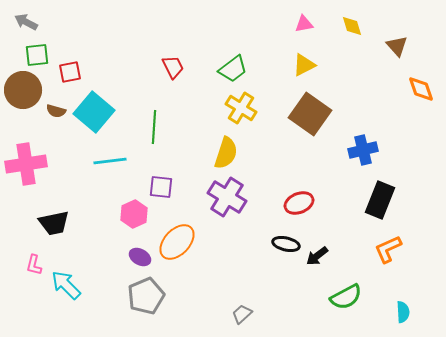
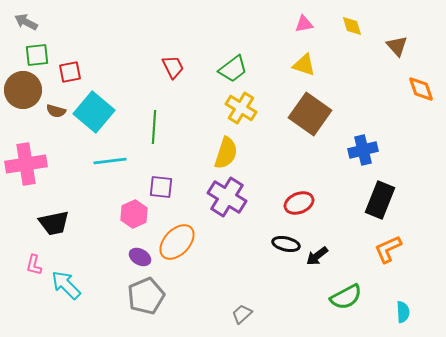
yellow triangle: rotated 45 degrees clockwise
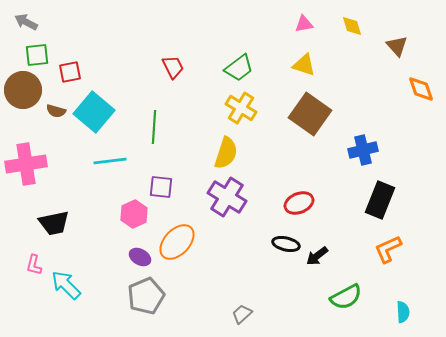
green trapezoid: moved 6 px right, 1 px up
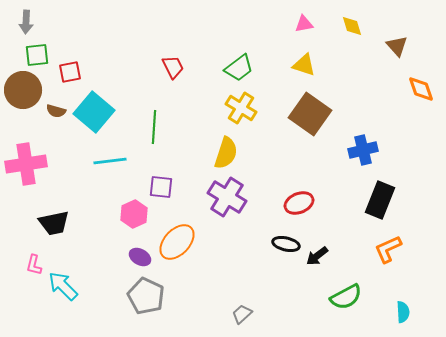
gray arrow: rotated 115 degrees counterclockwise
cyan arrow: moved 3 px left, 1 px down
gray pentagon: rotated 24 degrees counterclockwise
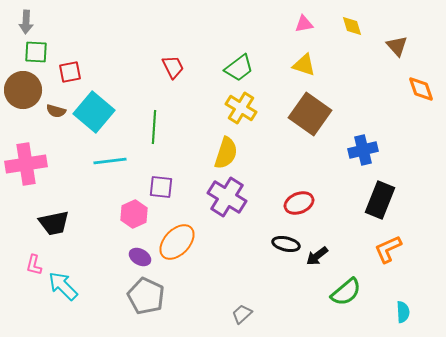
green square: moved 1 px left, 3 px up; rotated 10 degrees clockwise
green semicircle: moved 5 px up; rotated 12 degrees counterclockwise
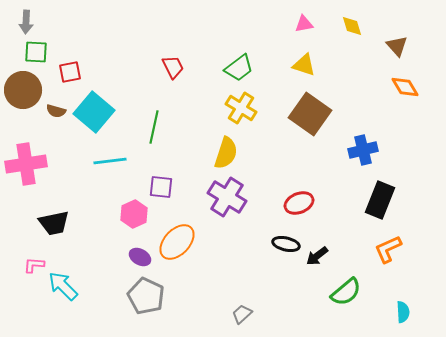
orange diamond: moved 16 px left, 2 px up; rotated 12 degrees counterclockwise
green line: rotated 8 degrees clockwise
pink L-shape: rotated 80 degrees clockwise
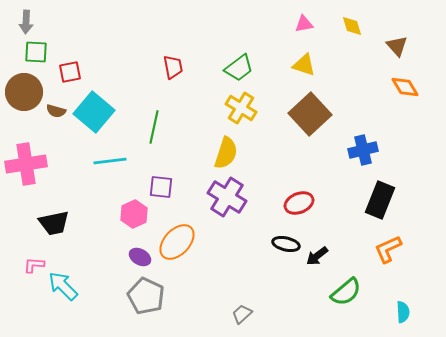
red trapezoid: rotated 15 degrees clockwise
brown circle: moved 1 px right, 2 px down
brown square: rotated 12 degrees clockwise
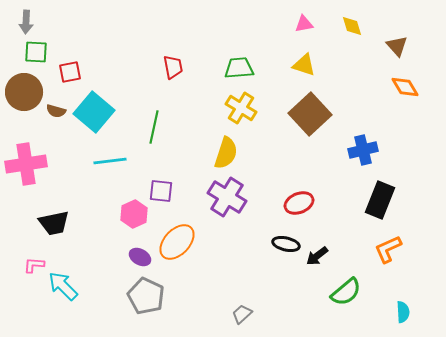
green trapezoid: rotated 148 degrees counterclockwise
purple square: moved 4 px down
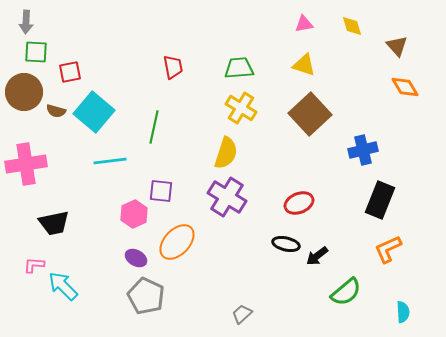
purple ellipse: moved 4 px left, 1 px down
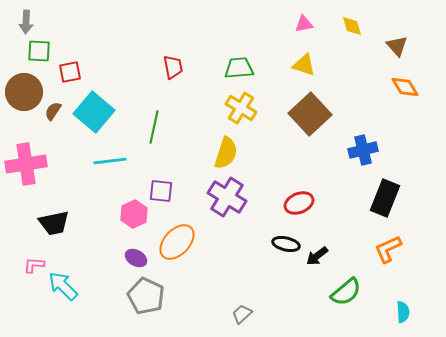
green square: moved 3 px right, 1 px up
brown semicircle: moved 3 px left; rotated 108 degrees clockwise
black rectangle: moved 5 px right, 2 px up
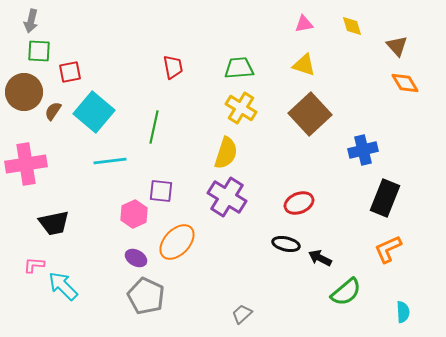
gray arrow: moved 5 px right, 1 px up; rotated 10 degrees clockwise
orange diamond: moved 4 px up
black arrow: moved 3 px right, 2 px down; rotated 65 degrees clockwise
